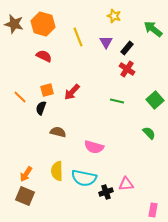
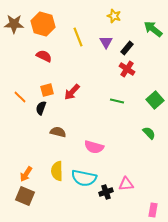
brown star: rotated 12 degrees counterclockwise
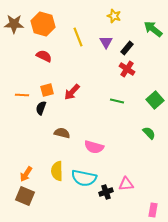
orange line: moved 2 px right, 2 px up; rotated 40 degrees counterclockwise
brown semicircle: moved 4 px right, 1 px down
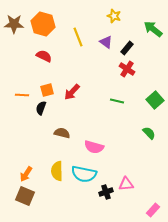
purple triangle: rotated 24 degrees counterclockwise
cyan semicircle: moved 4 px up
pink rectangle: rotated 32 degrees clockwise
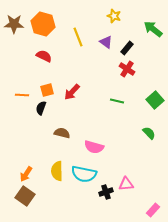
brown square: rotated 12 degrees clockwise
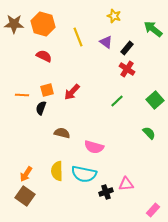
green line: rotated 56 degrees counterclockwise
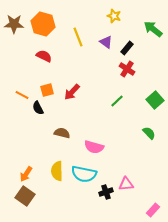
orange line: rotated 24 degrees clockwise
black semicircle: moved 3 px left; rotated 48 degrees counterclockwise
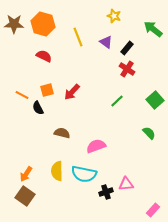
pink semicircle: moved 2 px right, 1 px up; rotated 144 degrees clockwise
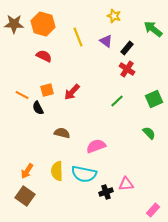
purple triangle: moved 1 px up
green square: moved 1 px left, 1 px up; rotated 18 degrees clockwise
orange arrow: moved 1 px right, 3 px up
